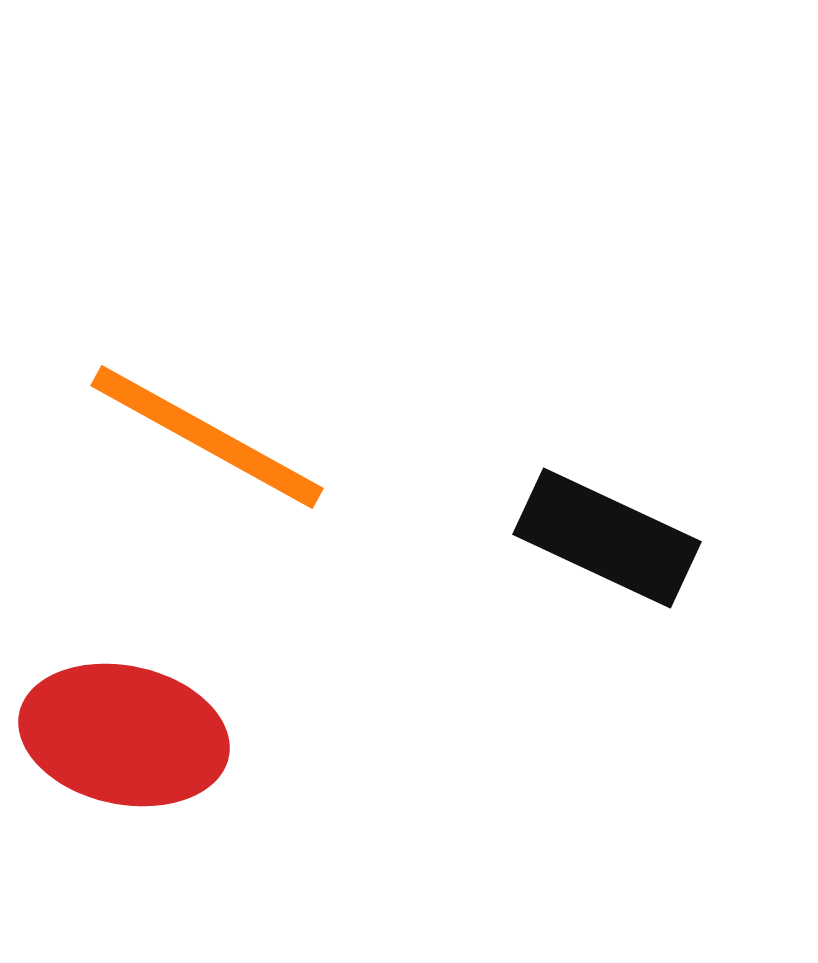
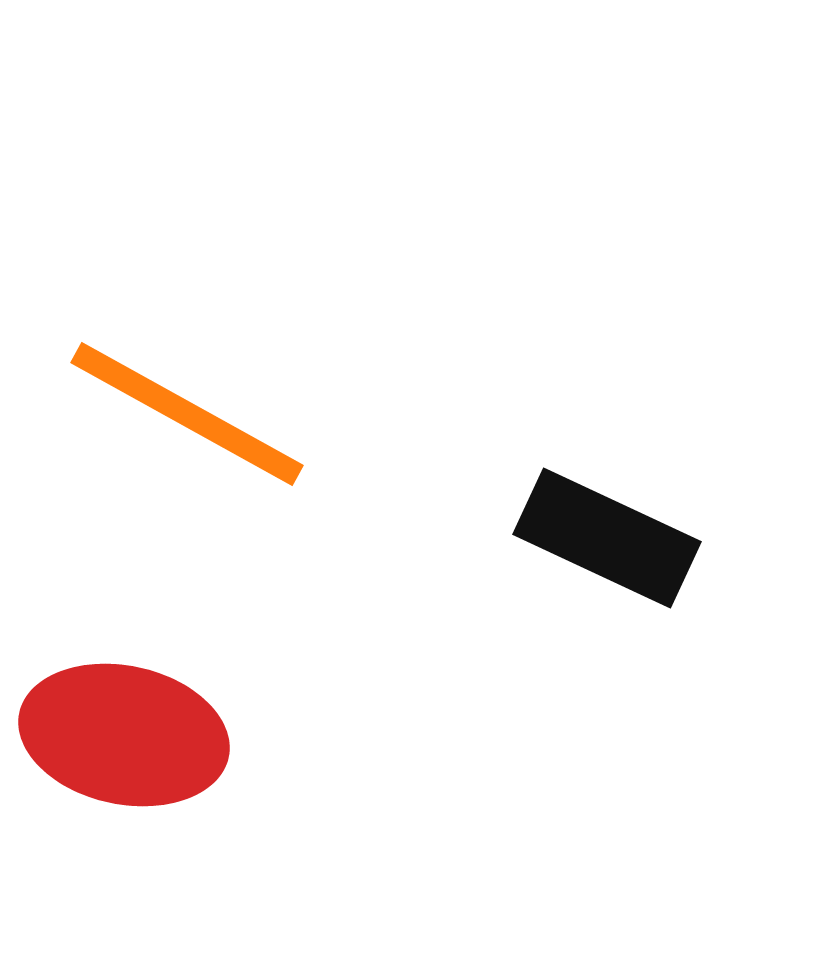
orange line: moved 20 px left, 23 px up
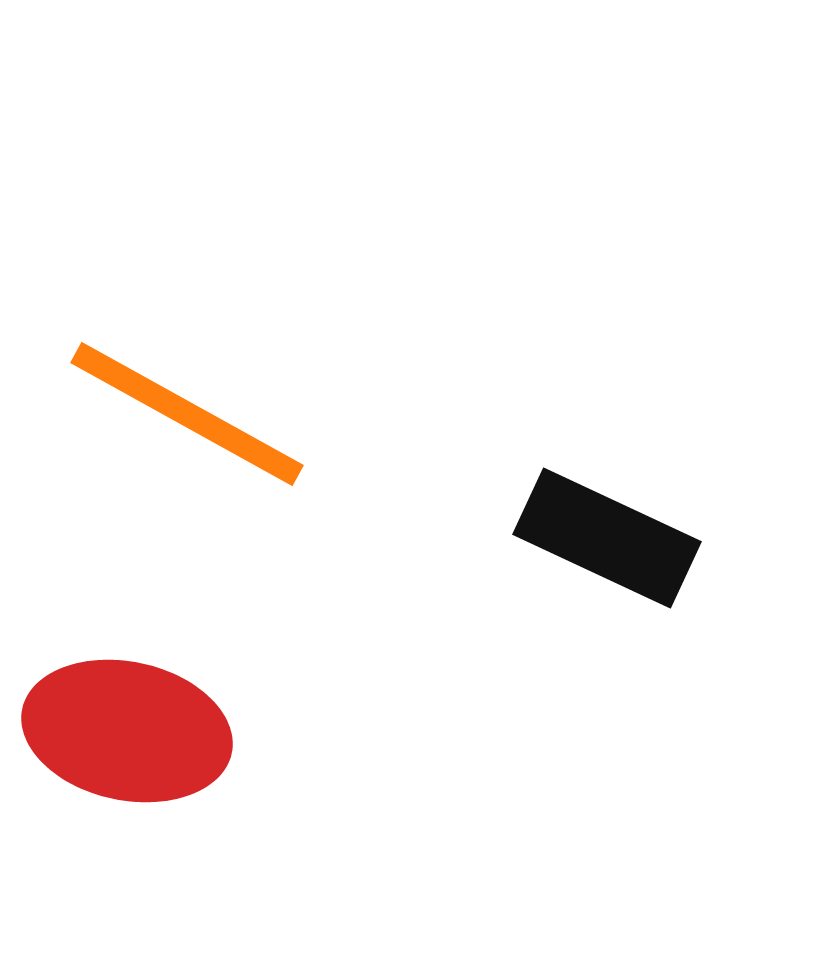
red ellipse: moved 3 px right, 4 px up
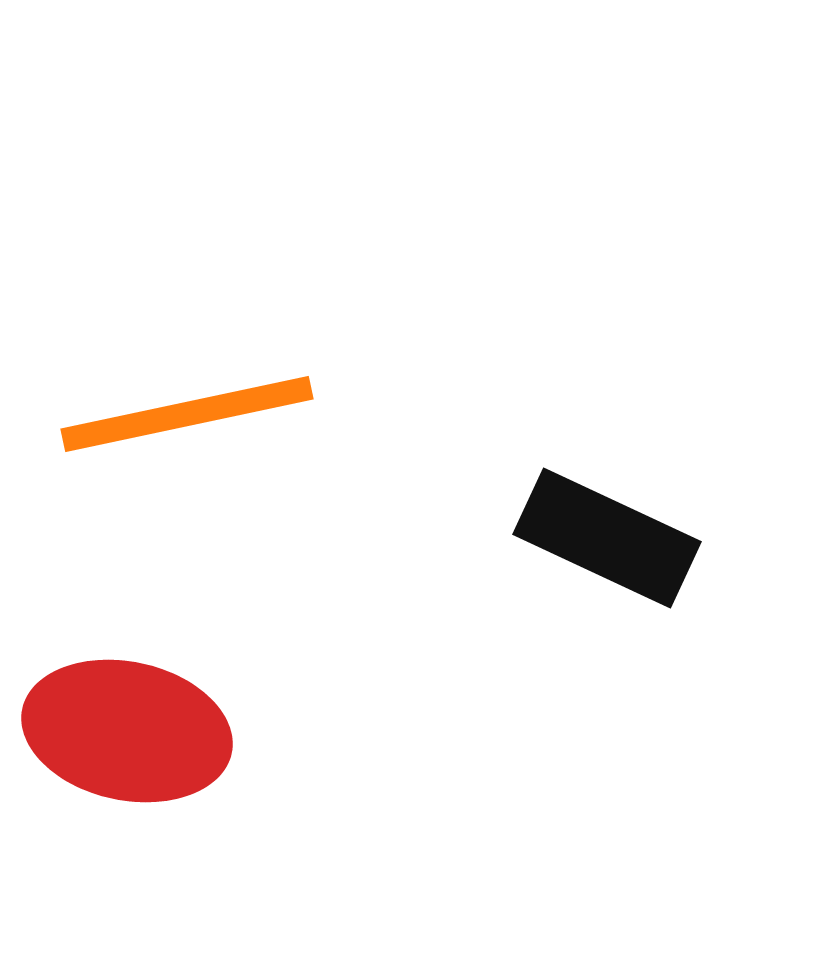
orange line: rotated 41 degrees counterclockwise
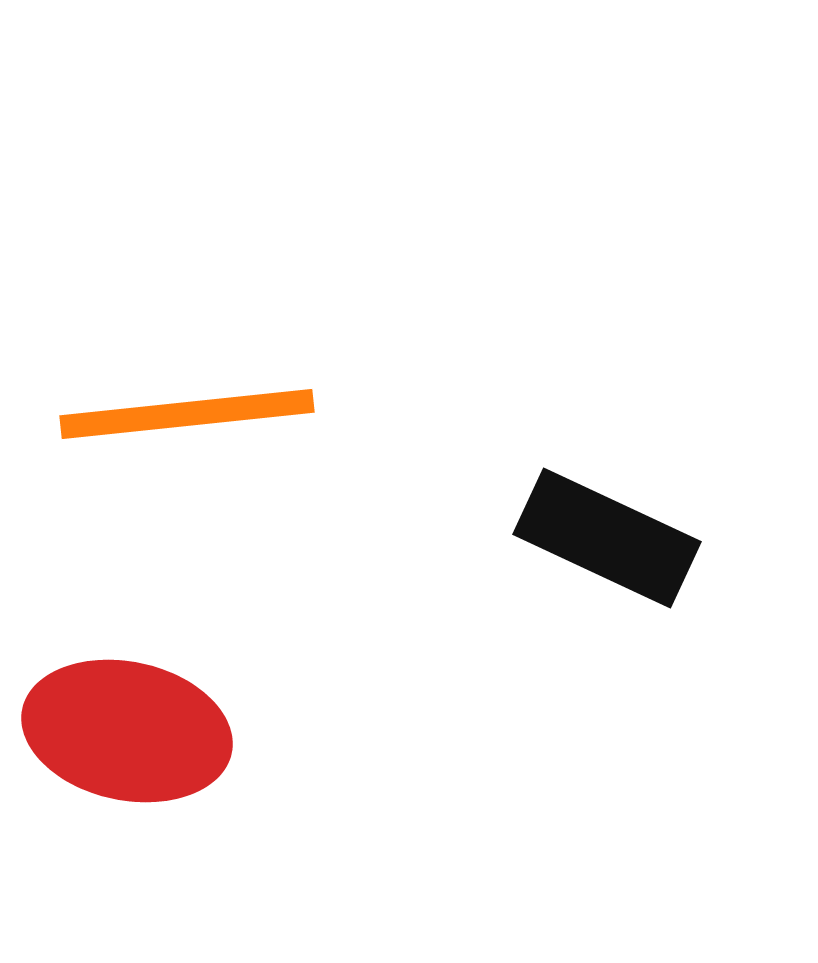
orange line: rotated 6 degrees clockwise
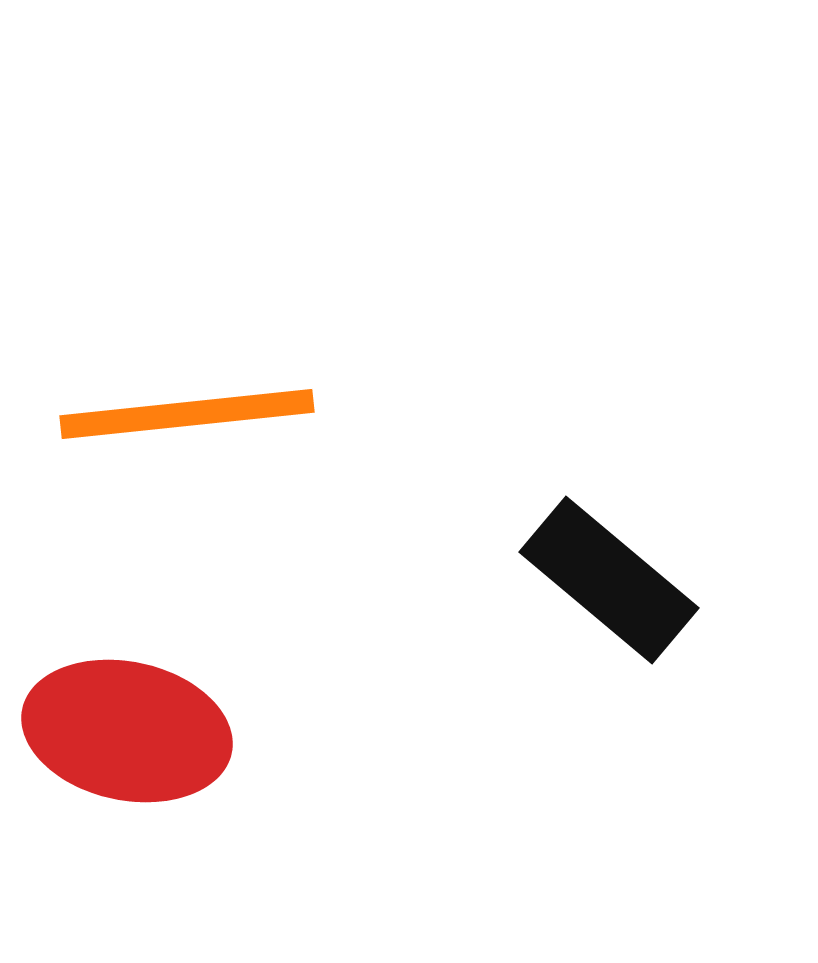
black rectangle: moved 2 px right, 42 px down; rotated 15 degrees clockwise
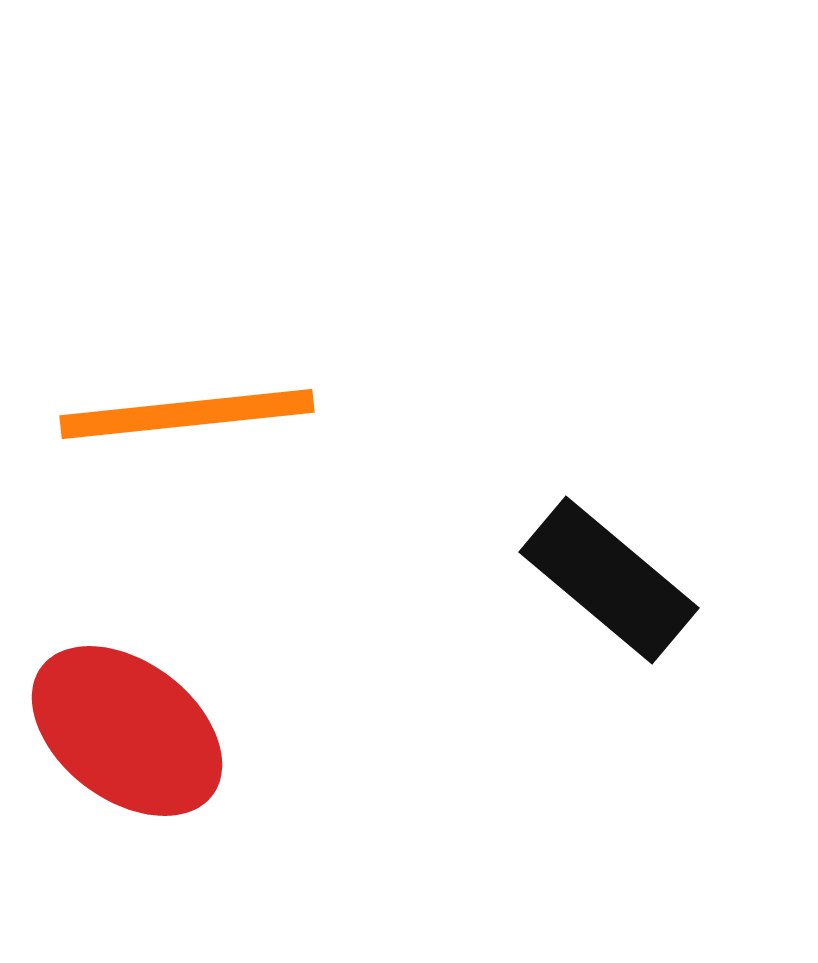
red ellipse: rotated 25 degrees clockwise
